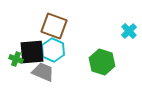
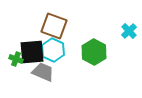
green hexagon: moved 8 px left, 10 px up; rotated 10 degrees clockwise
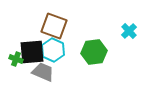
green hexagon: rotated 25 degrees clockwise
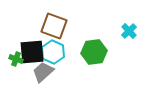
cyan hexagon: moved 2 px down
gray trapezoid: rotated 65 degrees counterclockwise
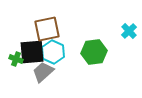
brown square: moved 7 px left, 3 px down; rotated 32 degrees counterclockwise
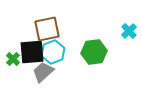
cyan hexagon: rotated 15 degrees clockwise
green cross: moved 3 px left; rotated 24 degrees clockwise
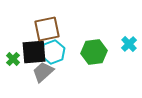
cyan cross: moved 13 px down
black square: moved 2 px right
